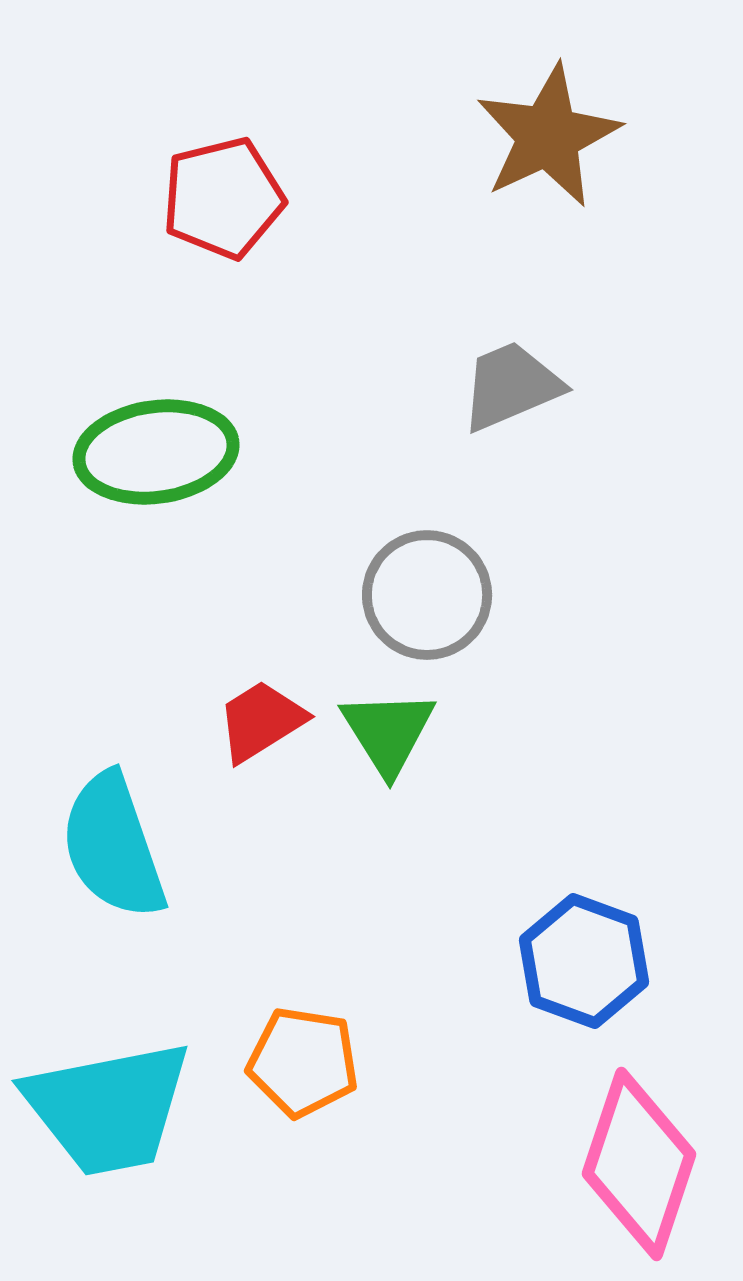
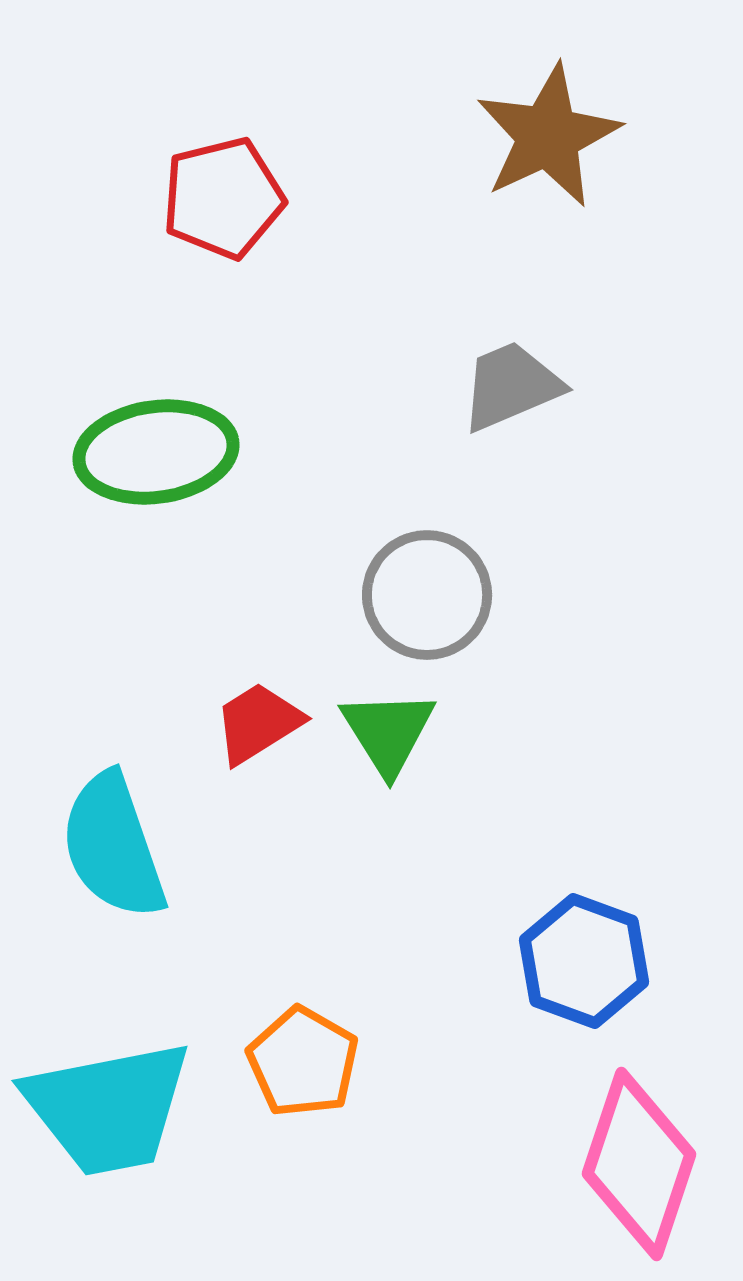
red trapezoid: moved 3 px left, 2 px down
orange pentagon: rotated 21 degrees clockwise
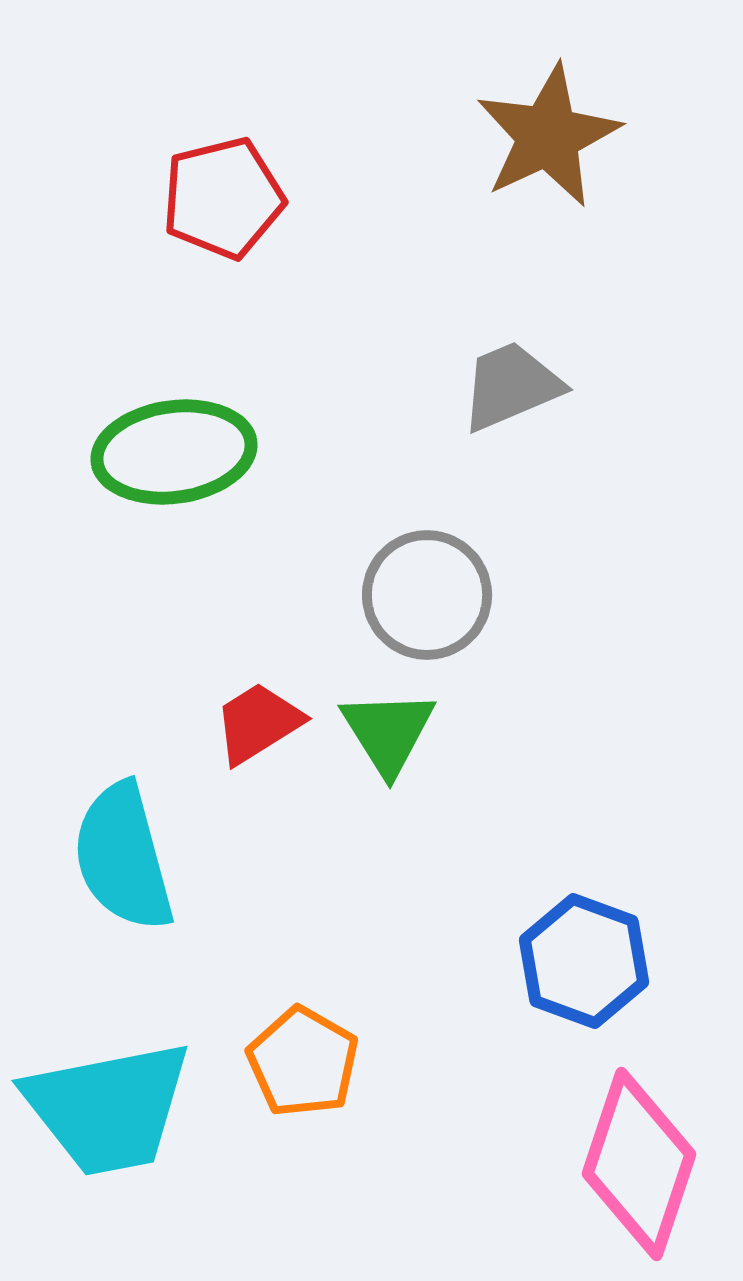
green ellipse: moved 18 px right
cyan semicircle: moved 10 px right, 11 px down; rotated 4 degrees clockwise
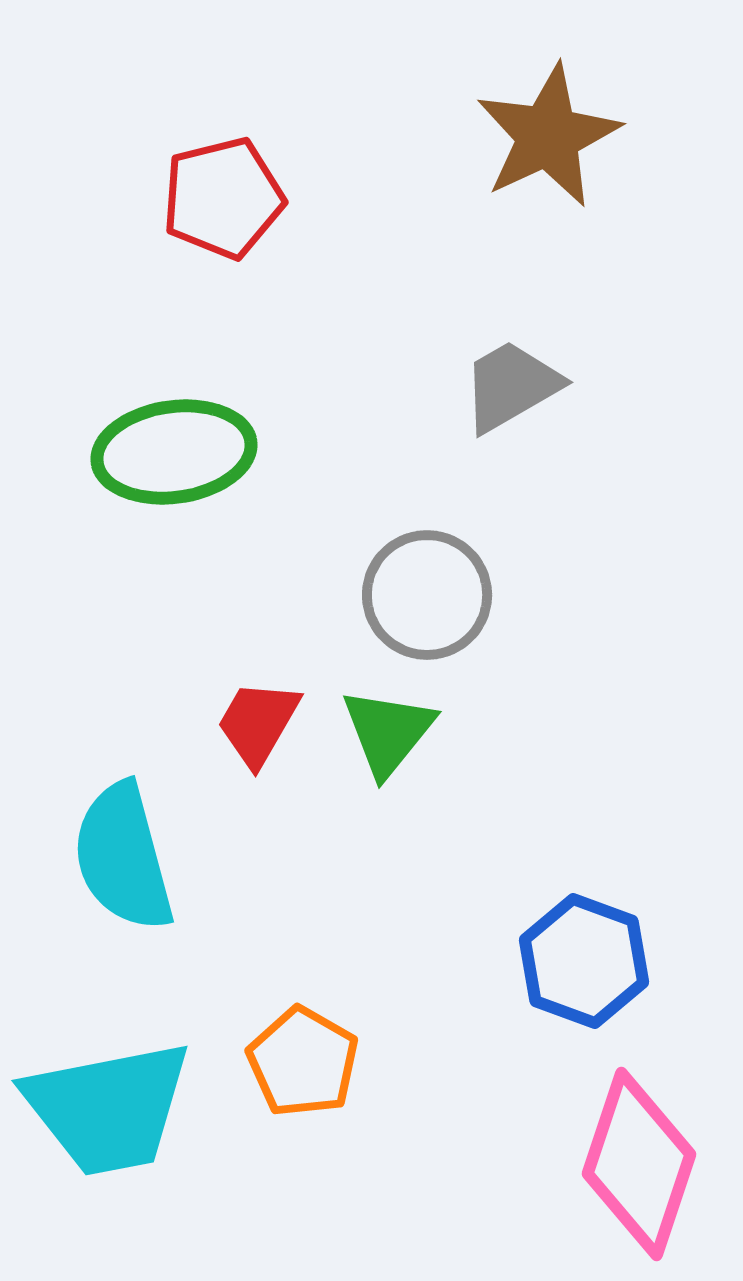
gray trapezoid: rotated 7 degrees counterclockwise
red trapezoid: rotated 28 degrees counterclockwise
green triangle: rotated 11 degrees clockwise
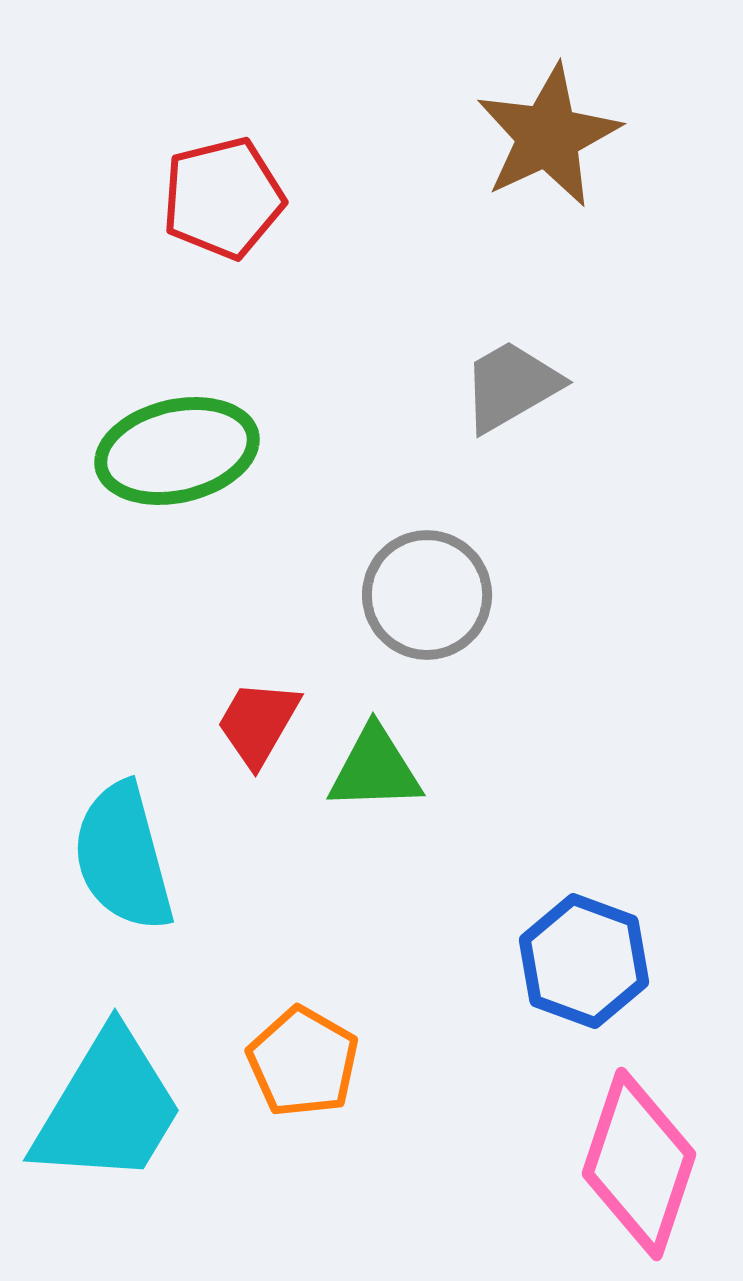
green ellipse: moved 3 px right, 1 px up; rotated 5 degrees counterclockwise
green triangle: moved 13 px left, 37 px down; rotated 49 degrees clockwise
cyan trapezoid: rotated 48 degrees counterclockwise
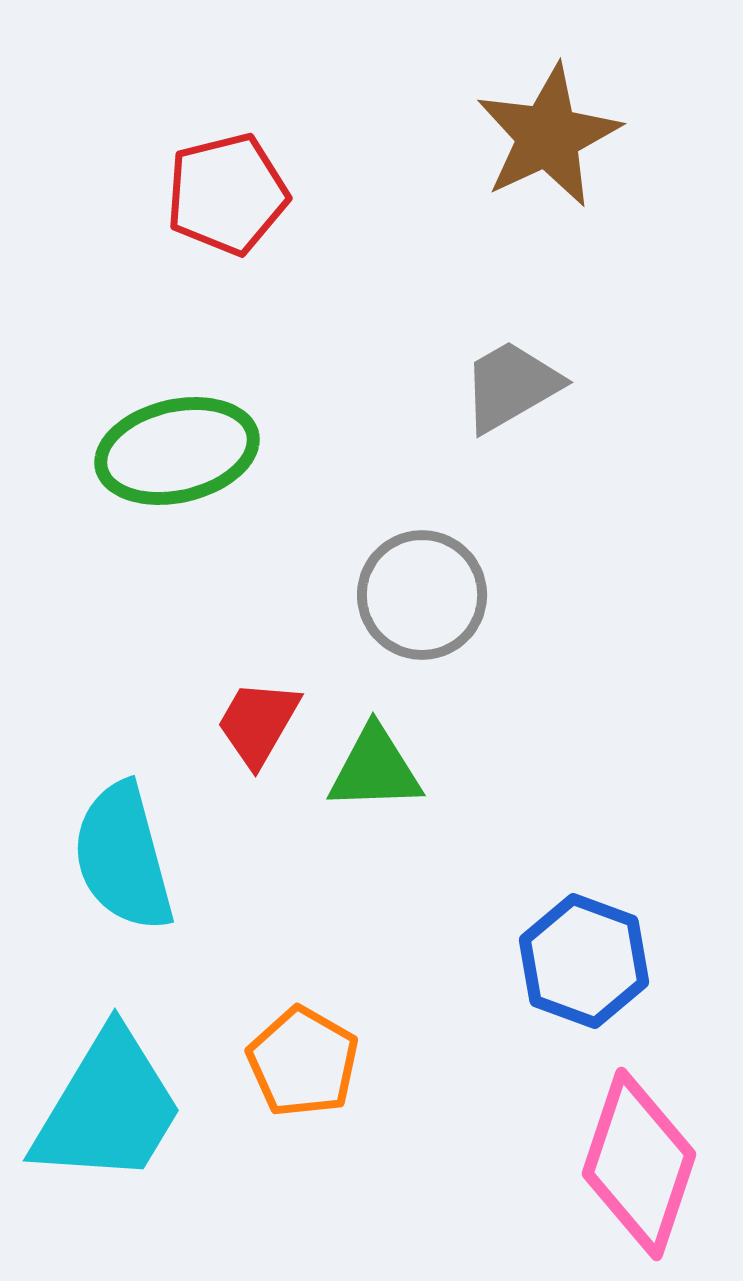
red pentagon: moved 4 px right, 4 px up
gray circle: moved 5 px left
